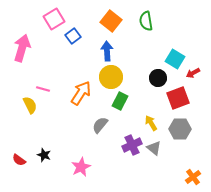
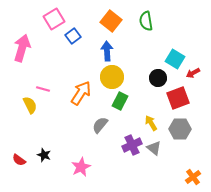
yellow circle: moved 1 px right
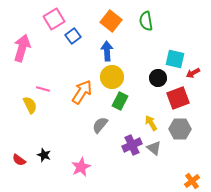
cyan square: rotated 18 degrees counterclockwise
orange arrow: moved 1 px right, 1 px up
orange cross: moved 1 px left, 4 px down
